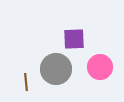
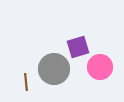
purple square: moved 4 px right, 8 px down; rotated 15 degrees counterclockwise
gray circle: moved 2 px left
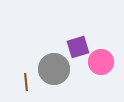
pink circle: moved 1 px right, 5 px up
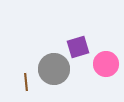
pink circle: moved 5 px right, 2 px down
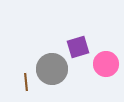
gray circle: moved 2 px left
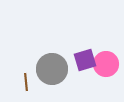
purple square: moved 7 px right, 13 px down
